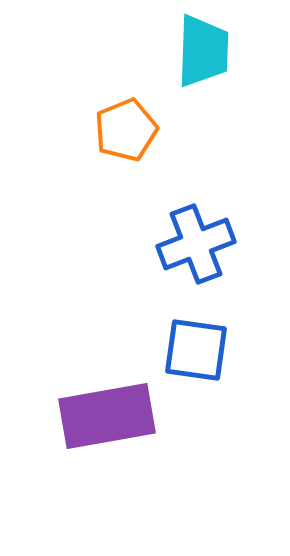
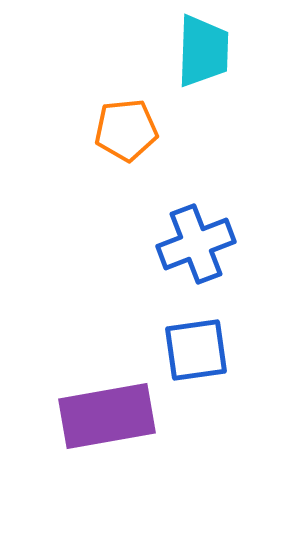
orange pentagon: rotated 16 degrees clockwise
blue square: rotated 16 degrees counterclockwise
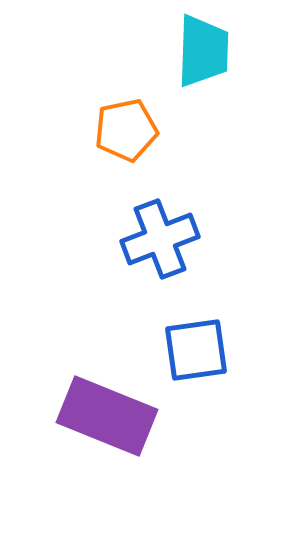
orange pentagon: rotated 6 degrees counterclockwise
blue cross: moved 36 px left, 5 px up
purple rectangle: rotated 32 degrees clockwise
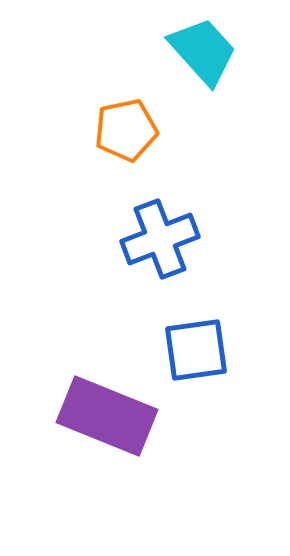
cyan trapezoid: rotated 44 degrees counterclockwise
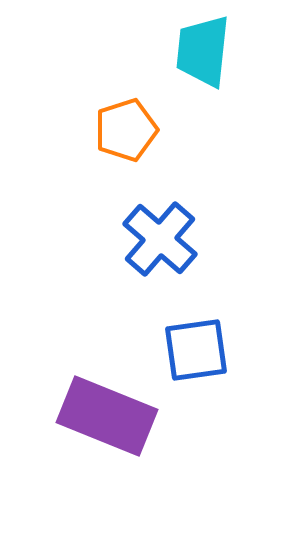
cyan trapezoid: rotated 132 degrees counterclockwise
orange pentagon: rotated 6 degrees counterclockwise
blue cross: rotated 28 degrees counterclockwise
